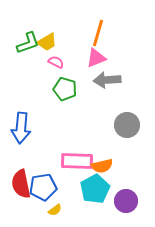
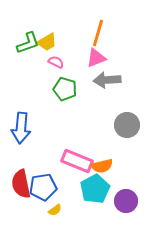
pink rectangle: rotated 20 degrees clockwise
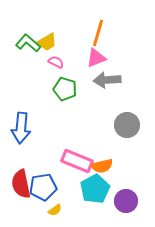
green L-shape: rotated 120 degrees counterclockwise
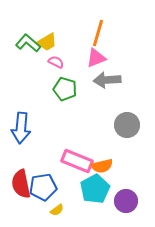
yellow semicircle: moved 2 px right
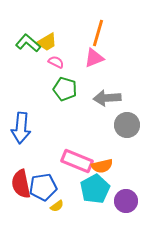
pink triangle: moved 2 px left
gray arrow: moved 18 px down
yellow semicircle: moved 4 px up
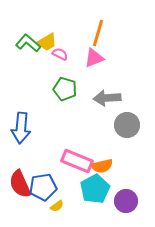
pink semicircle: moved 4 px right, 8 px up
red semicircle: moved 1 px left; rotated 12 degrees counterclockwise
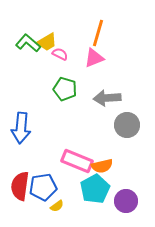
red semicircle: moved 2 px down; rotated 32 degrees clockwise
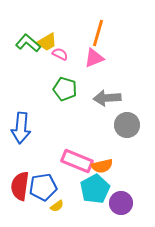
purple circle: moved 5 px left, 2 px down
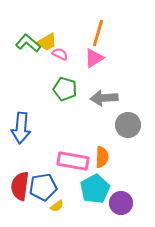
pink triangle: rotated 10 degrees counterclockwise
gray arrow: moved 3 px left
gray circle: moved 1 px right
pink rectangle: moved 4 px left; rotated 12 degrees counterclockwise
orange semicircle: moved 9 px up; rotated 75 degrees counterclockwise
